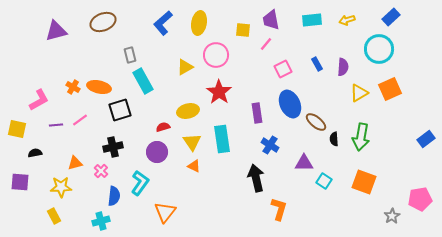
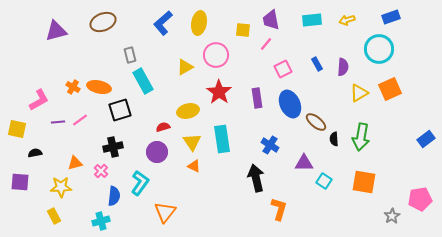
blue rectangle at (391, 17): rotated 24 degrees clockwise
purple rectangle at (257, 113): moved 15 px up
purple line at (56, 125): moved 2 px right, 3 px up
orange square at (364, 182): rotated 10 degrees counterclockwise
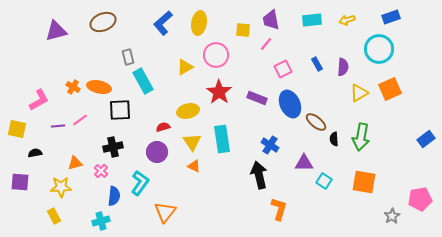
gray rectangle at (130, 55): moved 2 px left, 2 px down
purple rectangle at (257, 98): rotated 60 degrees counterclockwise
black square at (120, 110): rotated 15 degrees clockwise
purple line at (58, 122): moved 4 px down
black arrow at (256, 178): moved 3 px right, 3 px up
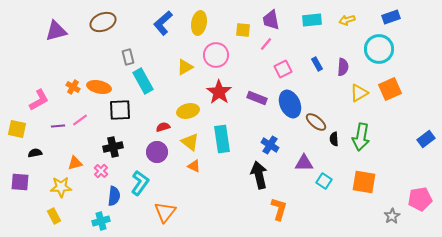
yellow triangle at (192, 142): moved 2 px left; rotated 18 degrees counterclockwise
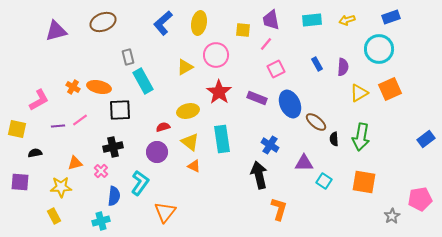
pink square at (283, 69): moved 7 px left
